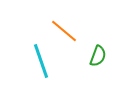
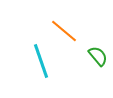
green semicircle: rotated 60 degrees counterclockwise
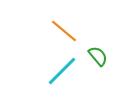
cyan line: moved 21 px right, 10 px down; rotated 64 degrees clockwise
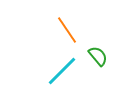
orange line: moved 3 px right, 1 px up; rotated 16 degrees clockwise
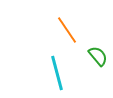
cyan line: moved 5 px left, 2 px down; rotated 60 degrees counterclockwise
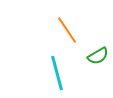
green semicircle: rotated 100 degrees clockwise
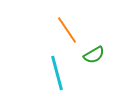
green semicircle: moved 4 px left, 1 px up
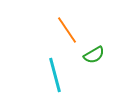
cyan line: moved 2 px left, 2 px down
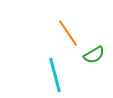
orange line: moved 1 px right, 3 px down
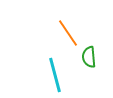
green semicircle: moved 5 px left, 2 px down; rotated 115 degrees clockwise
